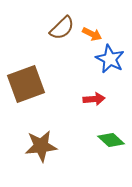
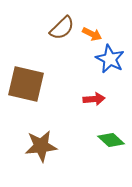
brown square: rotated 33 degrees clockwise
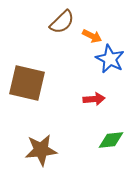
brown semicircle: moved 6 px up
orange arrow: moved 2 px down
brown square: moved 1 px right, 1 px up
green diamond: rotated 48 degrees counterclockwise
brown star: moved 4 px down
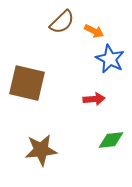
orange arrow: moved 2 px right, 5 px up
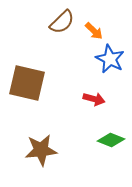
orange arrow: rotated 18 degrees clockwise
red arrow: rotated 20 degrees clockwise
green diamond: rotated 28 degrees clockwise
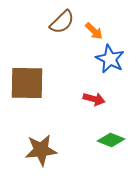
brown square: rotated 12 degrees counterclockwise
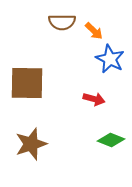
brown semicircle: rotated 44 degrees clockwise
brown star: moved 10 px left, 6 px up; rotated 12 degrees counterclockwise
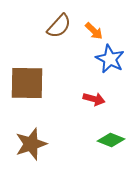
brown semicircle: moved 3 px left, 4 px down; rotated 48 degrees counterclockwise
